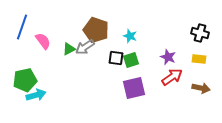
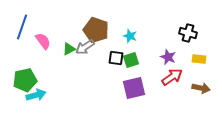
black cross: moved 12 px left
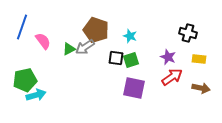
purple square: rotated 25 degrees clockwise
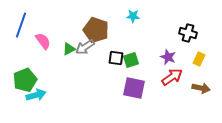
blue line: moved 1 px left, 2 px up
cyan star: moved 3 px right, 20 px up; rotated 16 degrees counterclockwise
yellow rectangle: rotated 72 degrees counterclockwise
green pentagon: rotated 10 degrees counterclockwise
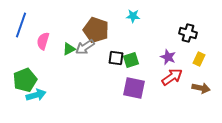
pink semicircle: rotated 126 degrees counterclockwise
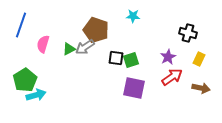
pink semicircle: moved 3 px down
purple star: rotated 21 degrees clockwise
green pentagon: rotated 10 degrees counterclockwise
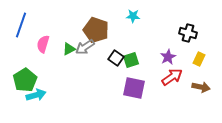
black square: rotated 28 degrees clockwise
brown arrow: moved 1 px up
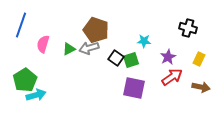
cyan star: moved 11 px right, 25 px down
black cross: moved 5 px up
gray arrow: moved 4 px right, 1 px down; rotated 18 degrees clockwise
